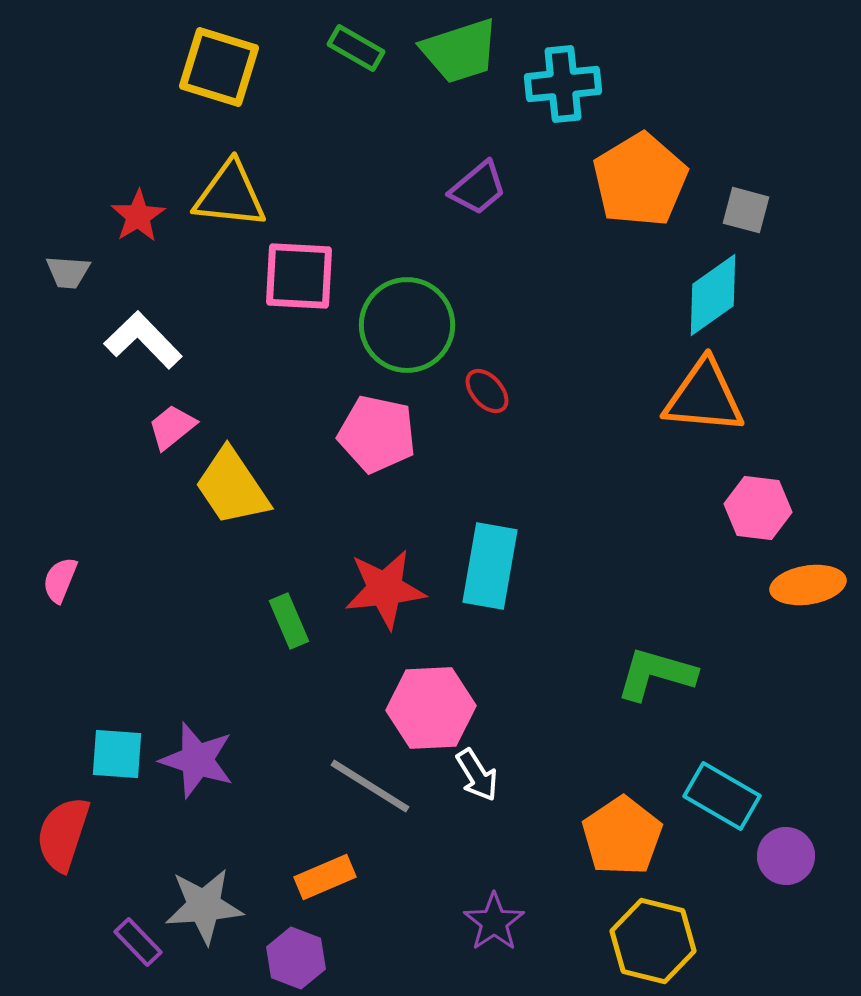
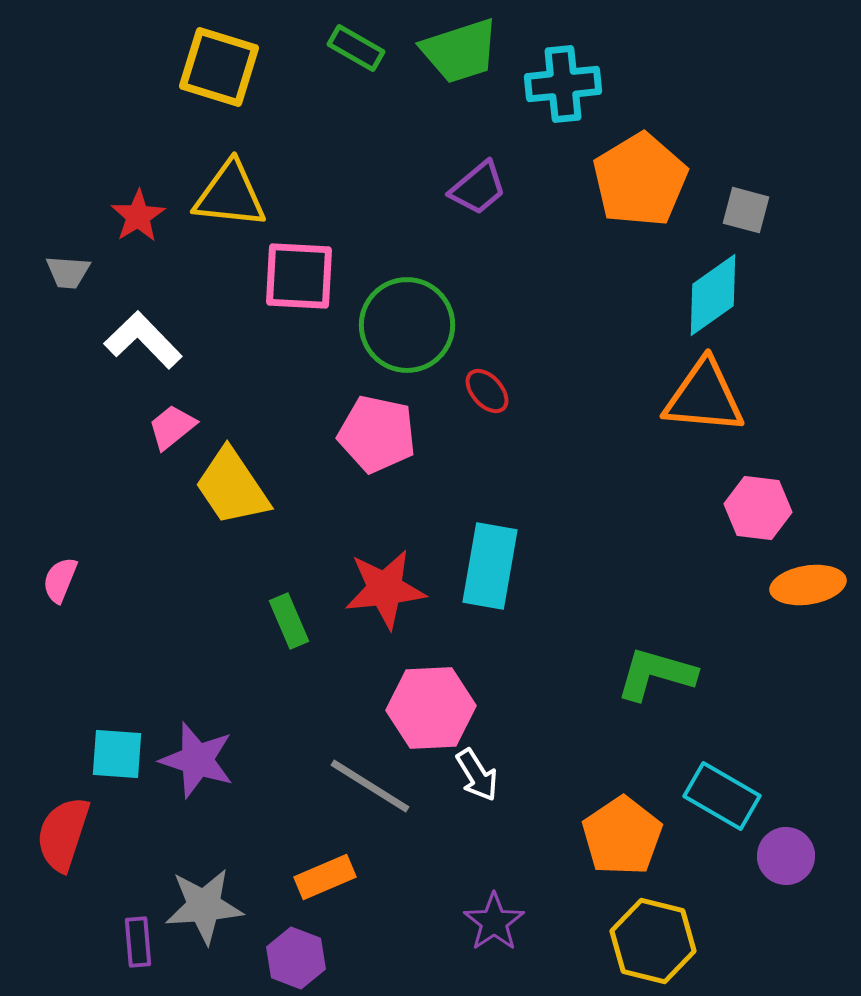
purple rectangle at (138, 942): rotated 39 degrees clockwise
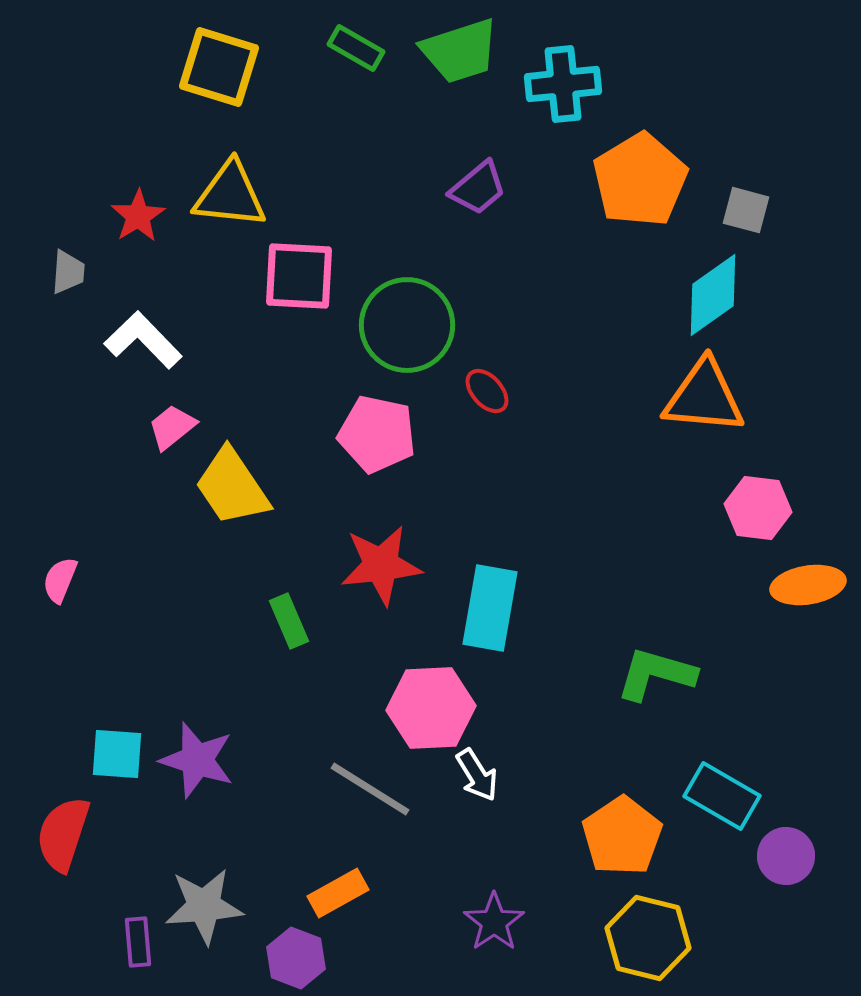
gray trapezoid at (68, 272): rotated 90 degrees counterclockwise
cyan rectangle at (490, 566): moved 42 px down
red star at (385, 589): moved 4 px left, 24 px up
gray line at (370, 786): moved 3 px down
orange rectangle at (325, 877): moved 13 px right, 16 px down; rotated 6 degrees counterclockwise
yellow hexagon at (653, 941): moved 5 px left, 3 px up
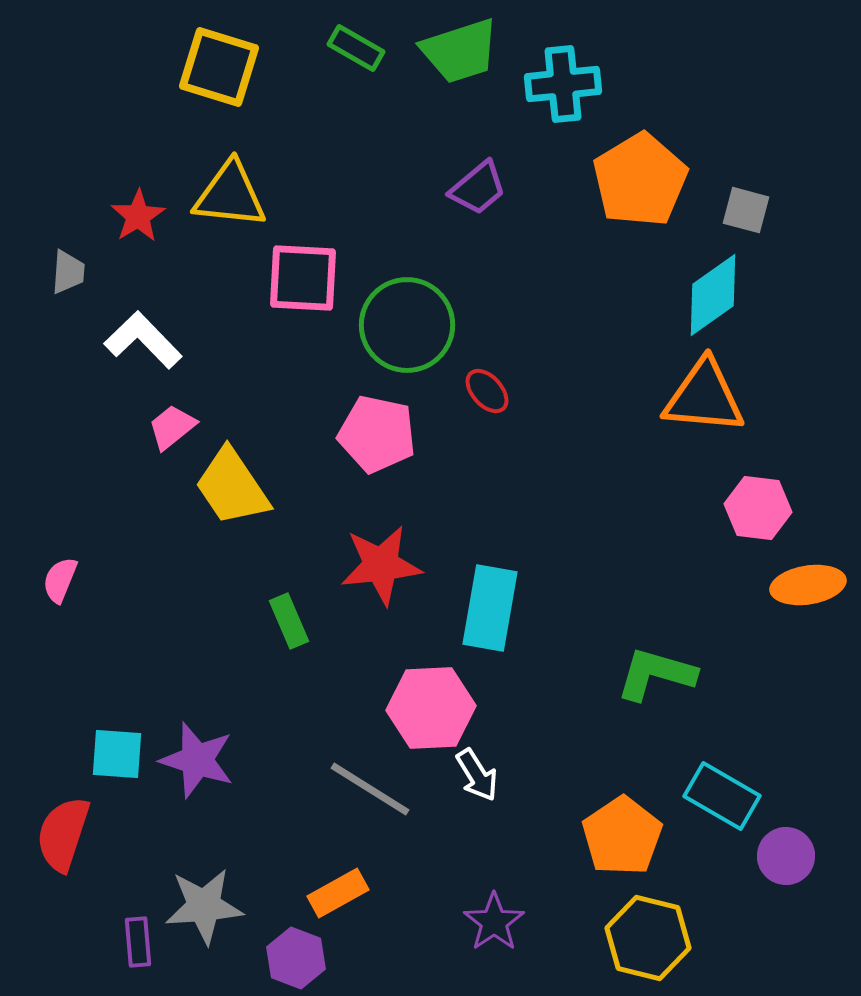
pink square at (299, 276): moved 4 px right, 2 px down
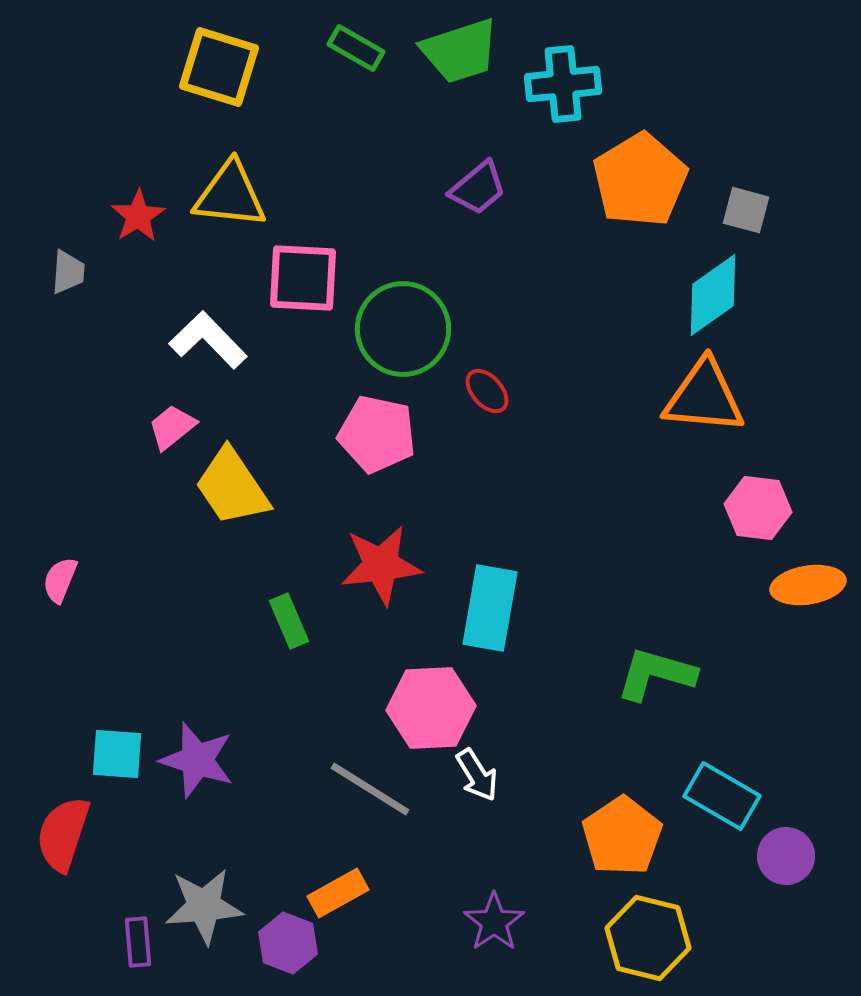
green circle at (407, 325): moved 4 px left, 4 px down
white L-shape at (143, 340): moved 65 px right
purple hexagon at (296, 958): moved 8 px left, 15 px up
